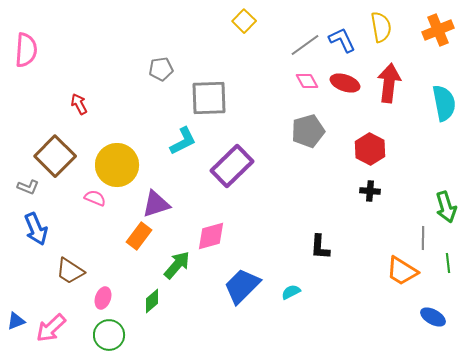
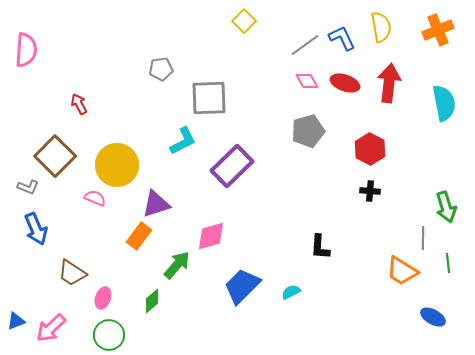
blue L-shape at (342, 40): moved 2 px up
brown trapezoid at (70, 271): moved 2 px right, 2 px down
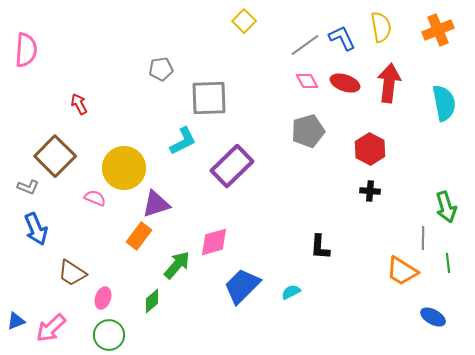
yellow circle at (117, 165): moved 7 px right, 3 px down
pink diamond at (211, 236): moved 3 px right, 6 px down
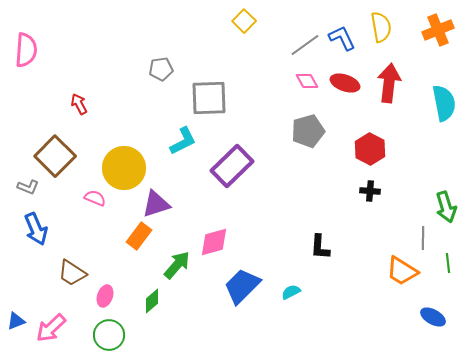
pink ellipse at (103, 298): moved 2 px right, 2 px up
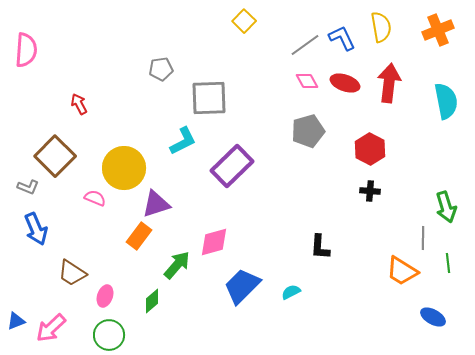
cyan semicircle at (444, 103): moved 2 px right, 2 px up
